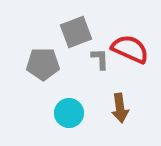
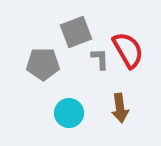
red semicircle: moved 2 px left, 1 px down; rotated 36 degrees clockwise
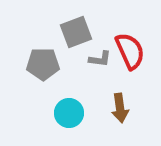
red semicircle: moved 2 px right, 1 px down; rotated 6 degrees clockwise
gray L-shape: rotated 100 degrees clockwise
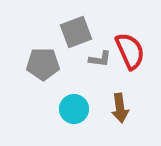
cyan circle: moved 5 px right, 4 px up
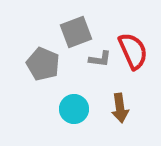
red semicircle: moved 3 px right
gray pentagon: rotated 24 degrees clockwise
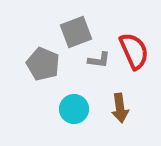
red semicircle: moved 1 px right
gray L-shape: moved 1 px left, 1 px down
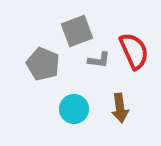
gray square: moved 1 px right, 1 px up
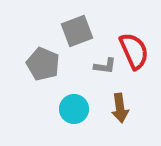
gray L-shape: moved 6 px right, 6 px down
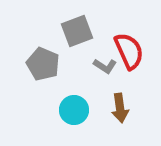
red semicircle: moved 5 px left
gray L-shape: rotated 25 degrees clockwise
cyan circle: moved 1 px down
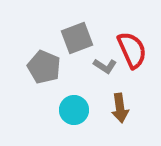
gray square: moved 7 px down
red semicircle: moved 3 px right, 1 px up
gray pentagon: moved 1 px right, 3 px down
